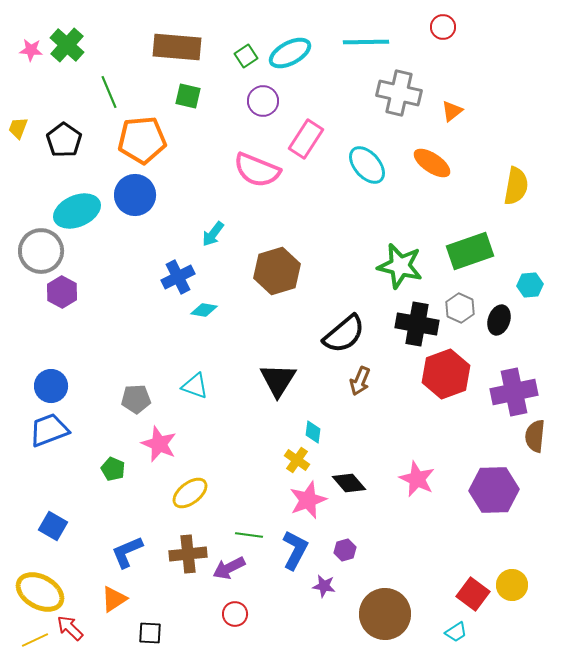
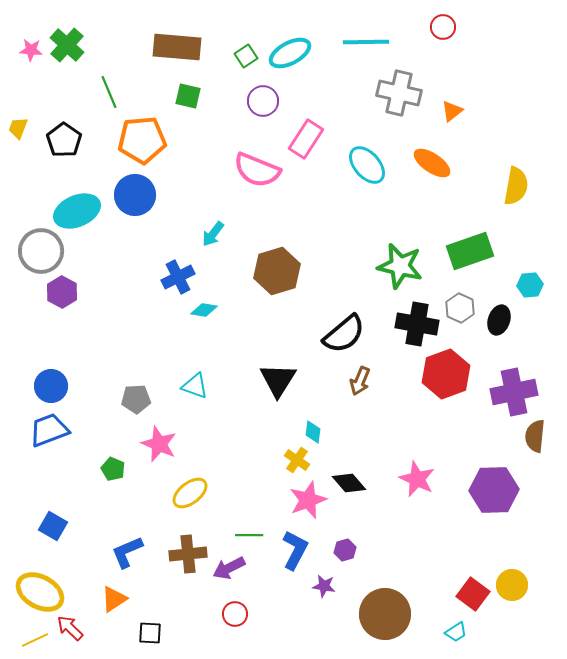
green line at (249, 535): rotated 8 degrees counterclockwise
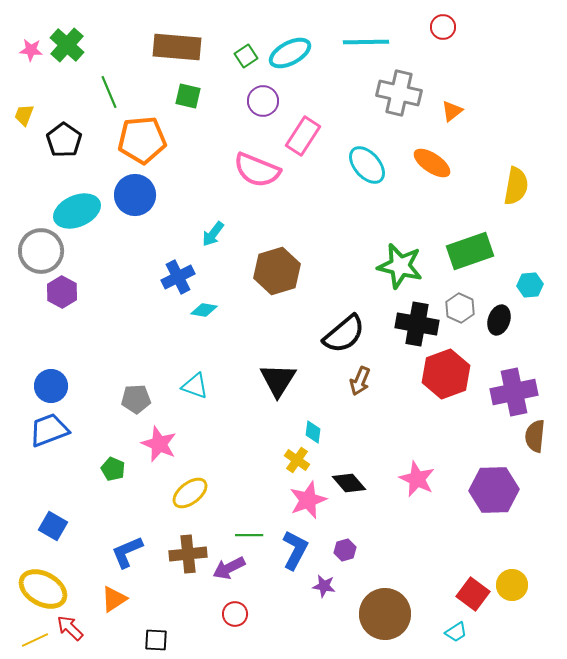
yellow trapezoid at (18, 128): moved 6 px right, 13 px up
pink rectangle at (306, 139): moved 3 px left, 3 px up
yellow ellipse at (40, 592): moved 3 px right, 3 px up
black square at (150, 633): moved 6 px right, 7 px down
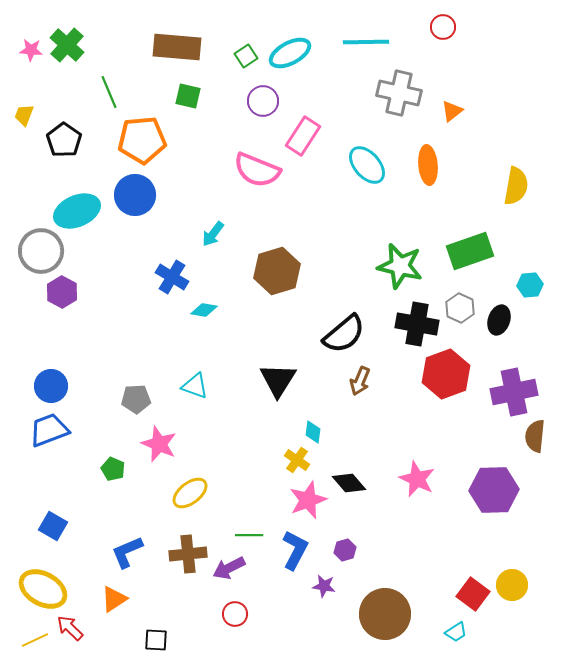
orange ellipse at (432, 163): moved 4 px left, 2 px down; rotated 51 degrees clockwise
blue cross at (178, 277): moved 6 px left; rotated 32 degrees counterclockwise
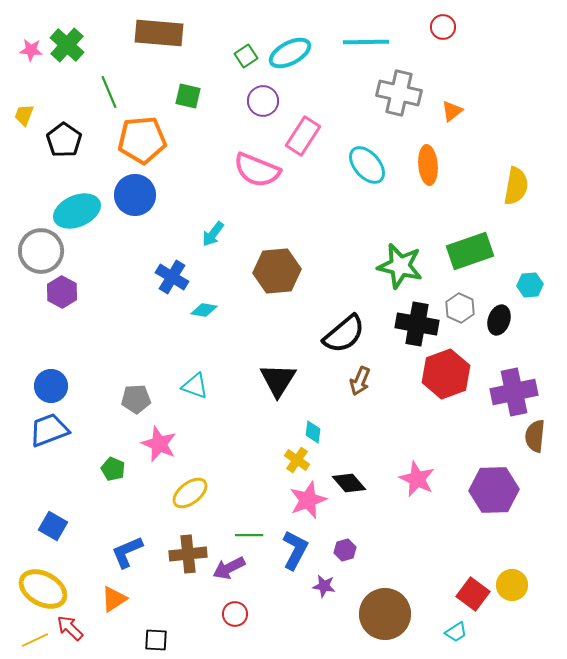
brown rectangle at (177, 47): moved 18 px left, 14 px up
brown hexagon at (277, 271): rotated 12 degrees clockwise
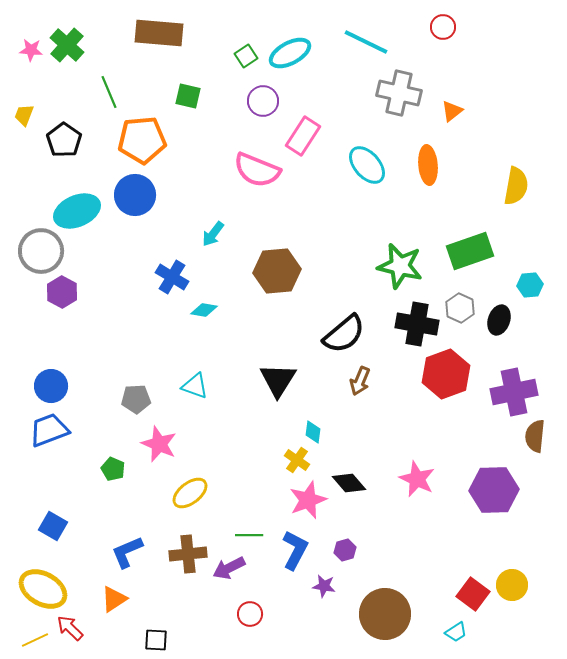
cyan line at (366, 42): rotated 27 degrees clockwise
red circle at (235, 614): moved 15 px right
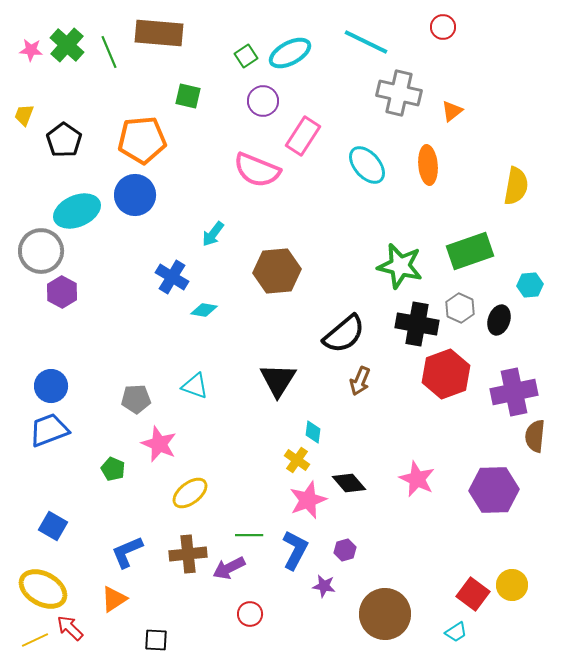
green line at (109, 92): moved 40 px up
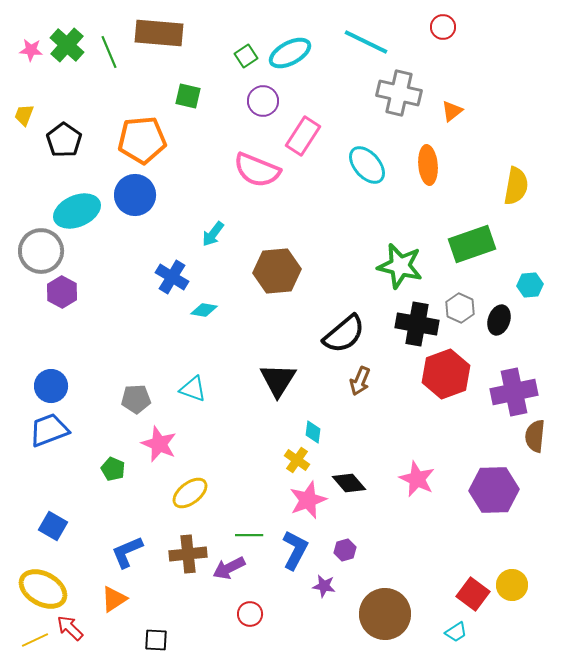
green rectangle at (470, 251): moved 2 px right, 7 px up
cyan triangle at (195, 386): moved 2 px left, 3 px down
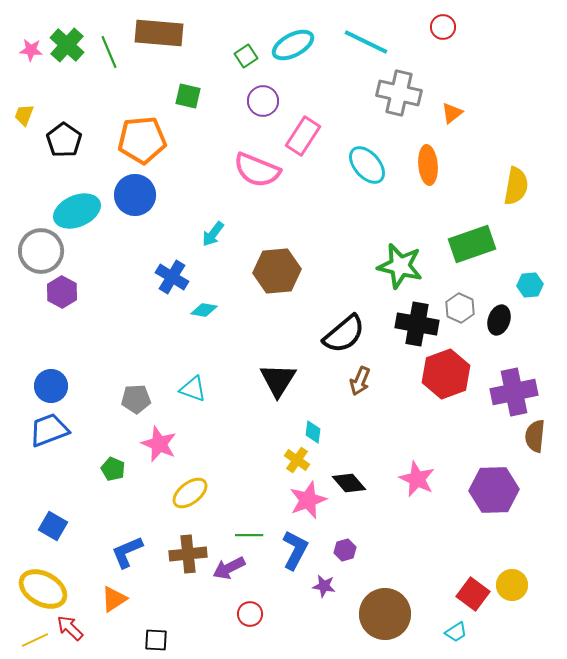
cyan ellipse at (290, 53): moved 3 px right, 8 px up
orange triangle at (452, 111): moved 2 px down
